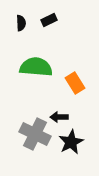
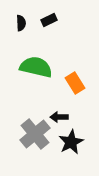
green semicircle: rotated 8 degrees clockwise
gray cross: rotated 24 degrees clockwise
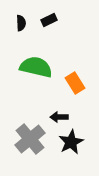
gray cross: moved 5 px left, 5 px down
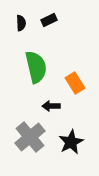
green semicircle: rotated 64 degrees clockwise
black arrow: moved 8 px left, 11 px up
gray cross: moved 2 px up
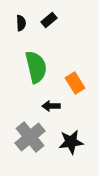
black rectangle: rotated 14 degrees counterclockwise
black star: rotated 20 degrees clockwise
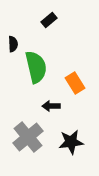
black semicircle: moved 8 px left, 21 px down
gray cross: moved 2 px left
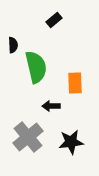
black rectangle: moved 5 px right
black semicircle: moved 1 px down
orange rectangle: rotated 30 degrees clockwise
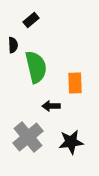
black rectangle: moved 23 px left
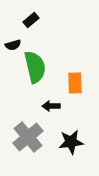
black semicircle: rotated 77 degrees clockwise
green semicircle: moved 1 px left
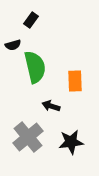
black rectangle: rotated 14 degrees counterclockwise
orange rectangle: moved 2 px up
black arrow: rotated 18 degrees clockwise
